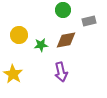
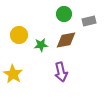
green circle: moved 1 px right, 4 px down
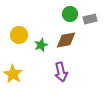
green circle: moved 6 px right
gray rectangle: moved 1 px right, 2 px up
green star: rotated 16 degrees counterclockwise
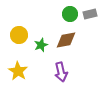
gray rectangle: moved 5 px up
yellow star: moved 5 px right, 3 px up
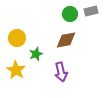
gray rectangle: moved 1 px right, 3 px up
yellow circle: moved 2 px left, 3 px down
green star: moved 5 px left, 9 px down
yellow star: moved 2 px left, 1 px up
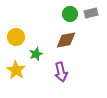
gray rectangle: moved 2 px down
yellow circle: moved 1 px left, 1 px up
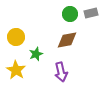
brown diamond: moved 1 px right
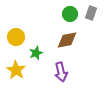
gray rectangle: rotated 56 degrees counterclockwise
green star: moved 1 px up
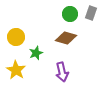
brown diamond: moved 1 px left, 2 px up; rotated 25 degrees clockwise
purple arrow: moved 1 px right
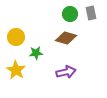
gray rectangle: rotated 32 degrees counterclockwise
green star: rotated 16 degrees clockwise
purple arrow: moved 4 px right; rotated 90 degrees counterclockwise
